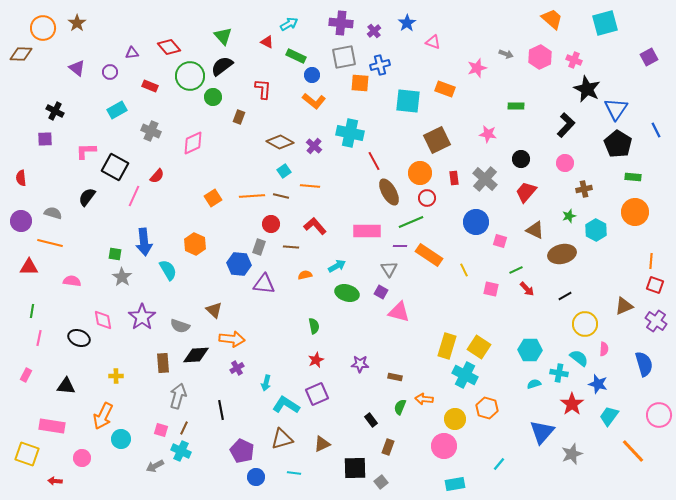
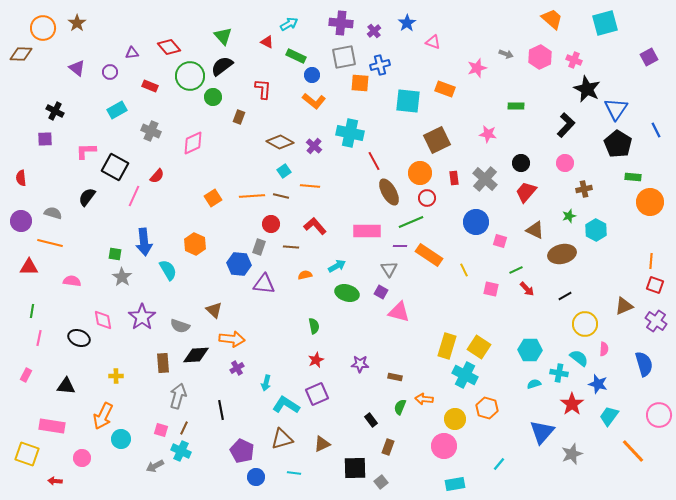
black circle at (521, 159): moved 4 px down
orange circle at (635, 212): moved 15 px right, 10 px up
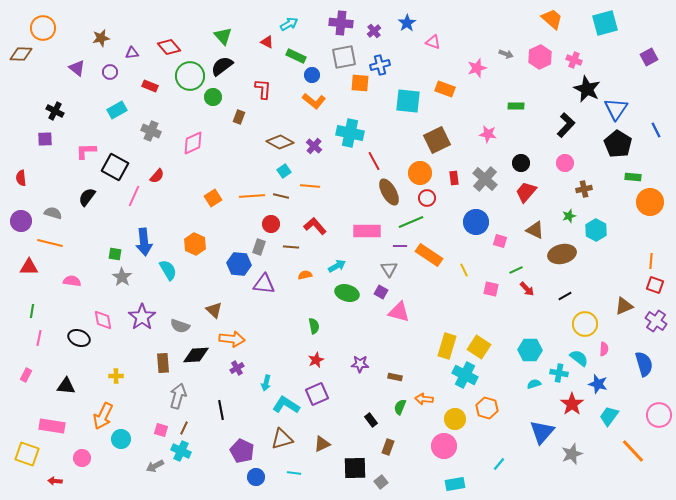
brown star at (77, 23): moved 24 px right, 15 px down; rotated 24 degrees clockwise
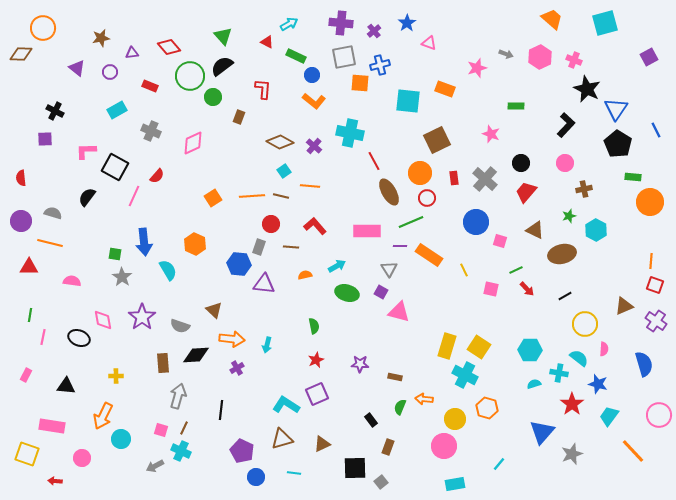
pink triangle at (433, 42): moved 4 px left, 1 px down
pink star at (488, 134): moved 3 px right; rotated 12 degrees clockwise
green line at (32, 311): moved 2 px left, 4 px down
pink line at (39, 338): moved 4 px right, 1 px up
cyan arrow at (266, 383): moved 1 px right, 38 px up
black line at (221, 410): rotated 18 degrees clockwise
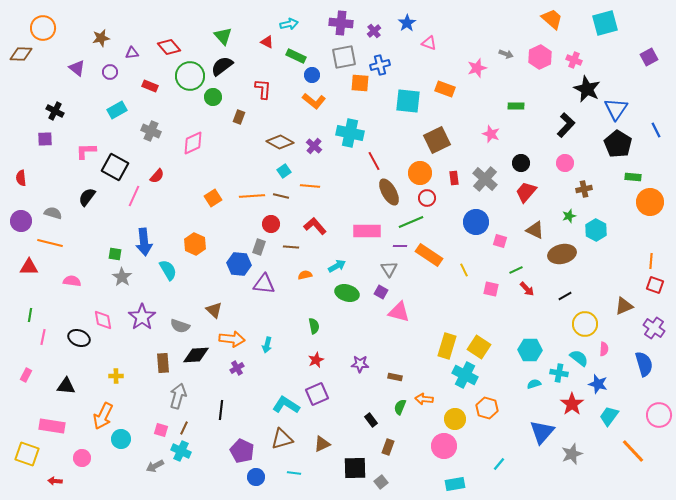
cyan arrow at (289, 24): rotated 18 degrees clockwise
purple cross at (656, 321): moved 2 px left, 7 px down
